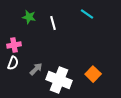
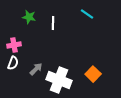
white line: rotated 16 degrees clockwise
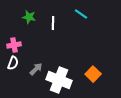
cyan line: moved 6 px left
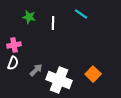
gray arrow: moved 1 px down
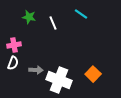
white line: rotated 24 degrees counterclockwise
gray arrow: rotated 48 degrees clockwise
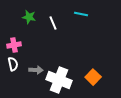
cyan line: rotated 24 degrees counterclockwise
white semicircle: moved 1 px down; rotated 32 degrees counterclockwise
orange square: moved 3 px down
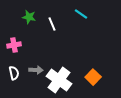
cyan line: rotated 24 degrees clockwise
white line: moved 1 px left, 1 px down
white semicircle: moved 1 px right, 9 px down
white cross: rotated 15 degrees clockwise
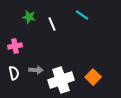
cyan line: moved 1 px right, 1 px down
pink cross: moved 1 px right, 1 px down
white cross: moved 2 px right; rotated 35 degrees clockwise
